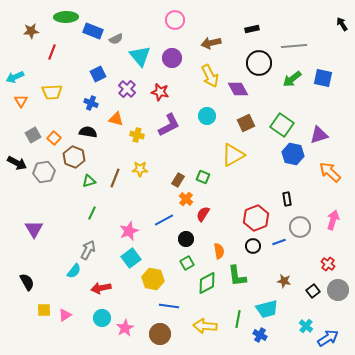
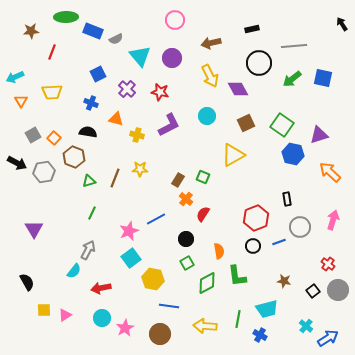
blue line at (164, 220): moved 8 px left, 1 px up
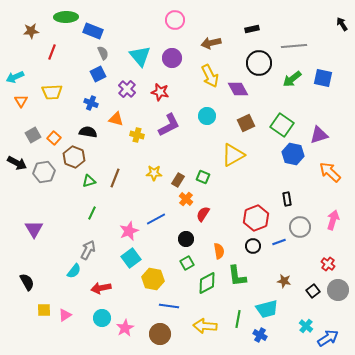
gray semicircle at (116, 39): moved 13 px left, 14 px down; rotated 88 degrees counterclockwise
yellow star at (140, 169): moved 14 px right, 4 px down
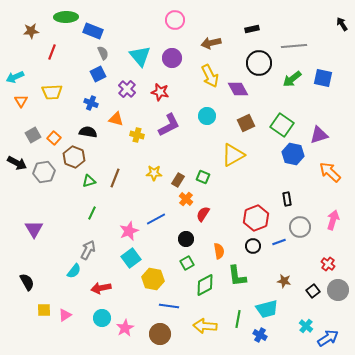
green diamond at (207, 283): moved 2 px left, 2 px down
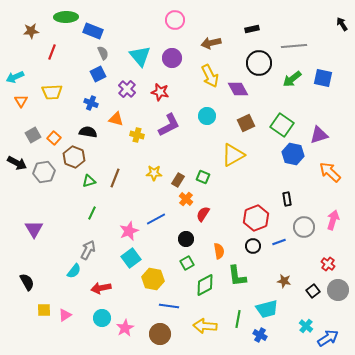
gray circle at (300, 227): moved 4 px right
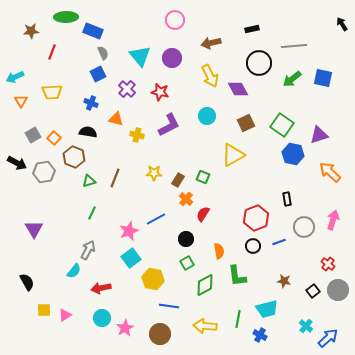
blue arrow at (328, 338): rotated 10 degrees counterclockwise
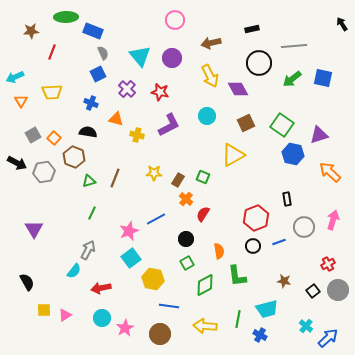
red cross at (328, 264): rotated 24 degrees clockwise
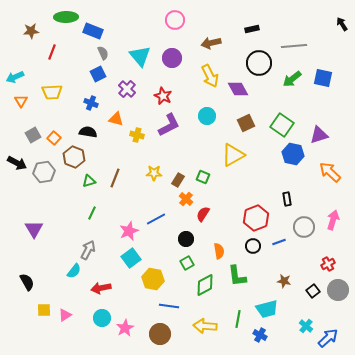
red star at (160, 92): moved 3 px right, 4 px down; rotated 12 degrees clockwise
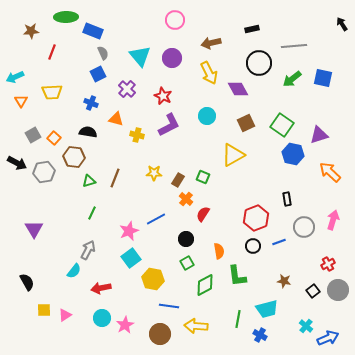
yellow arrow at (210, 76): moved 1 px left, 3 px up
brown hexagon at (74, 157): rotated 15 degrees counterclockwise
yellow arrow at (205, 326): moved 9 px left
pink star at (125, 328): moved 3 px up
blue arrow at (328, 338): rotated 20 degrees clockwise
